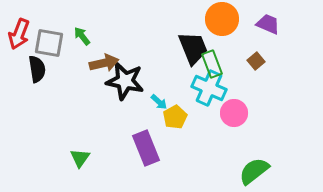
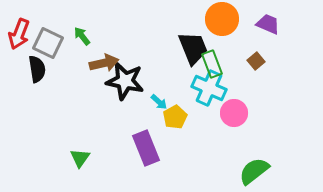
gray square: moved 1 px left; rotated 16 degrees clockwise
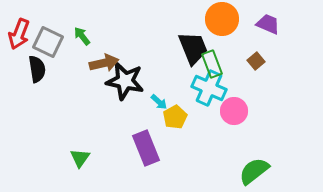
gray square: moved 1 px up
pink circle: moved 2 px up
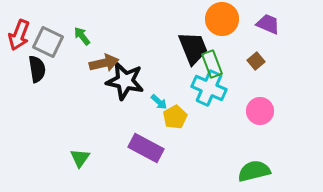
red arrow: moved 1 px down
pink circle: moved 26 px right
purple rectangle: rotated 40 degrees counterclockwise
green semicircle: rotated 24 degrees clockwise
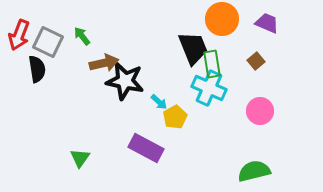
purple trapezoid: moved 1 px left, 1 px up
green rectangle: rotated 12 degrees clockwise
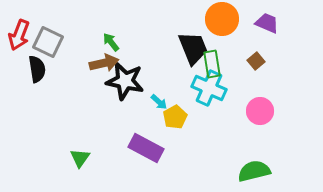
green arrow: moved 29 px right, 6 px down
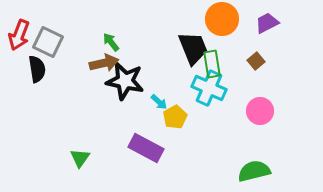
purple trapezoid: rotated 50 degrees counterclockwise
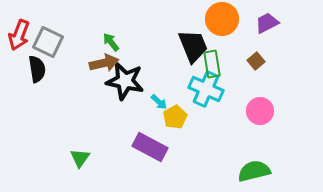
black trapezoid: moved 2 px up
cyan cross: moved 3 px left, 1 px down
purple rectangle: moved 4 px right, 1 px up
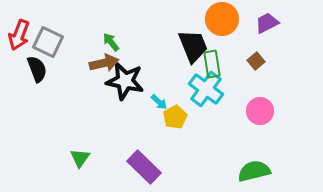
black semicircle: rotated 12 degrees counterclockwise
cyan cross: rotated 12 degrees clockwise
purple rectangle: moved 6 px left, 20 px down; rotated 16 degrees clockwise
